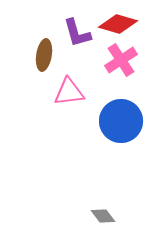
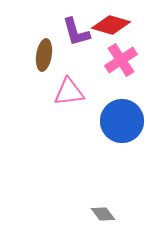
red diamond: moved 7 px left, 1 px down
purple L-shape: moved 1 px left, 1 px up
blue circle: moved 1 px right
gray diamond: moved 2 px up
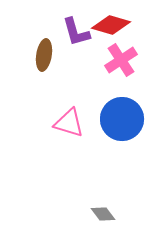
pink triangle: moved 31 px down; rotated 24 degrees clockwise
blue circle: moved 2 px up
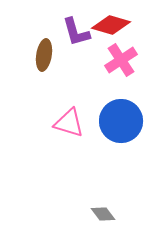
blue circle: moved 1 px left, 2 px down
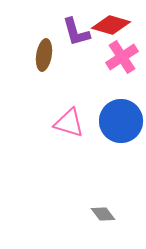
pink cross: moved 1 px right, 3 px up
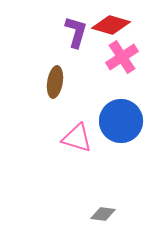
purple L-shape: rotated 148 degrees counterclockwise
brown ellipse: moved 11 px right, 27 px down
pink triangle: moved 8 px right, 15 px down
gray diamond: rotated 45 degrees counterclockwise
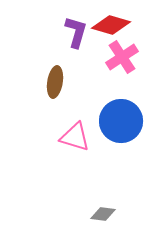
pink triangle: moved 2 px left, 1 px up
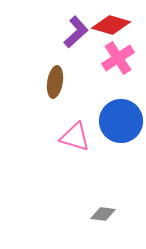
purple L-shape: rotated 32 degrees clockwise
pink cross: moved 4 px left, 1 px down
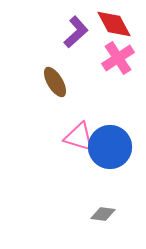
red diamond: moved 3 px right, 1 px up; rotated 45 degrees clockwise
brown ellipse: rotated 40 degrees counterclockwise
blue circle: moved 11 px left, 26 px down
pink triangle: moved 4 px right
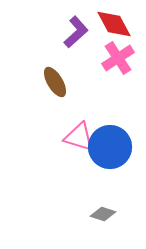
gray diamond: rotated 10 degrees clockwise
